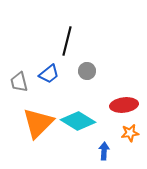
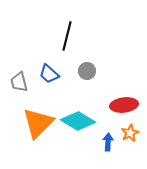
black line: moved 5 px up
blue trapezoid: rotated 80 degrees clockwise
orange star: rotated 18 degrees counterclockwise
blue arrow: moved 4 px right, 9 px up
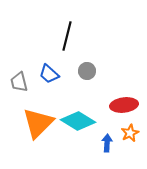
blue arrow: moved 1 px left, 1 px down
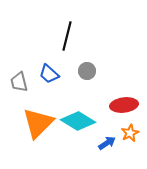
blue arrow: rotated 54 degrees clockwise
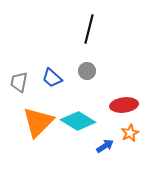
black line: moved 22 px right, 7 px up
blue trapezoid: moved 3 px right, 4 px down
gray trapezoid: rotated 25 degrees clockwise
orange triangle: moved 1 px up
blue arrow: moved 2 px left, 3 px down
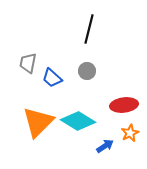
gray trapezoid: moved 9 px right, 19 px up
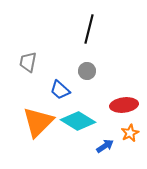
gray trapezoid: moved 1 px up
blue trapezoid: moved 8 px right, 12 px down
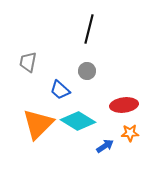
orange triangle: moved 2 px down
orange star: rotated 24 degrees clockwise
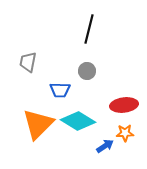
blue trapezoid: rotated 40 degrees counterclockwise
orange star: moved 5 px left
